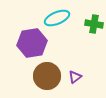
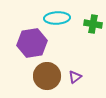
cyan ellipse: rotated 20 degrees clockwise
green cross: moved 1 px left
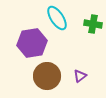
cyan ellipse: rotated 60 degrees clockwise
purple triangle: moved 5 px right, 1 px up
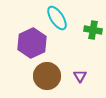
green cross: moved 6 px down
purple hexagon: rotated 16 degrees counterclockwise
purple triangle: rotated 24 degrees counterclockwise
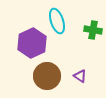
cyan ellipse: moved 3 px down; rotated 15 degrees clockwise
purple triangle: rotated 24 degrees counterclockwise
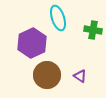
cyan ellipse: moved 1 px right, 3 px up
brown circle: moved 1 px up
